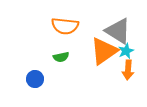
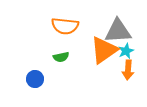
gray triangle: rotated 36 degrees counterclockwise
orange triangle: moved 1 px up
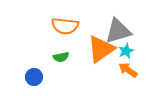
gray triangle: rotated 12 degrees counterclockwise
orange triangle: moved 3 px left, 1 px up
orange arrow: rotated 120 degrees clockwise
blue circle: moved 1 px left, 2 px up
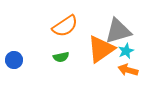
orange semicircle: rotated 40 degrees counterclockwise
orange arrow: rotated 18 degrees counterclockwise
blue circle: moved 20 px left, 17 px up
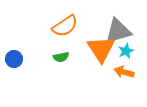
orange triangle: rotated 28 degrees counterclockwise
blue circle: moved 1 px up
orange arrow: moved 4 px left, 2 px down
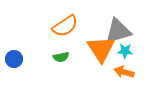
cyan star: moved 1 px left; rotated 28 degrees clockwise
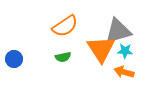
green semicircle: moved 2 px right
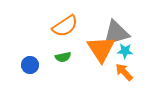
gray triangle: moved 2 px left, 2 px down
blue circle: moved 16 px right, 6 px down
orange arrow: rotated 30 degrees clockwise
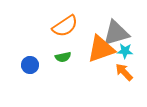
orange triangle: rotated 44 degrees clockwise
